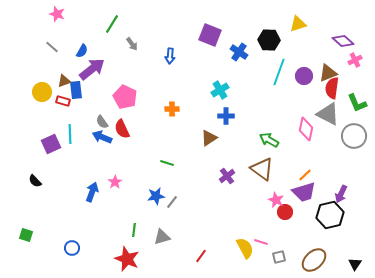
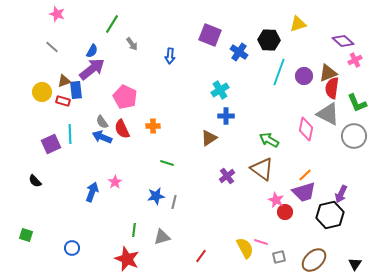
blue semicircle at (82, 51): moved 10 px right
orange cross at (172, 109): moved 19 px left, 17 px down
gray line at (172, 202): moved 2 px right; rotated 24 degrees counterclockwise
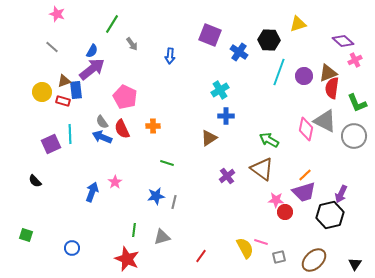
gray triangle at (328, 114): moved 3 px left, 7 px down
pink star at (276, 200): rotated 21 degrees counterclockwise
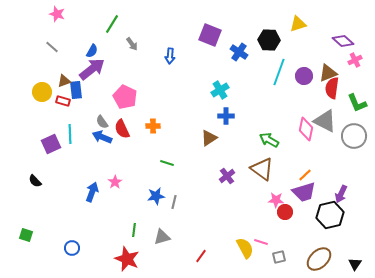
brown ellipse at (314, 260): moved 5 px right, 1 px up
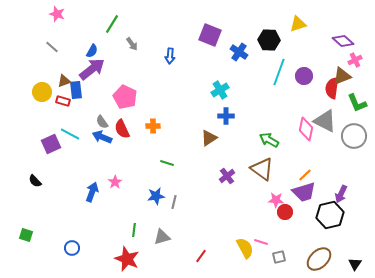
brown triangle at (328, 73): moved 14 px right, 3 px down
cyan line at (70, 134): rotated 60 degrees counterclockwise
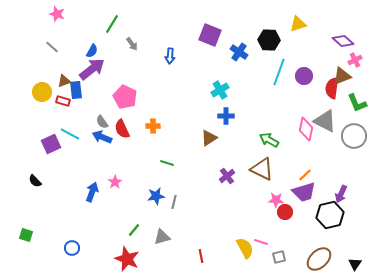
brown triangle at (262, 169): rotated 10 degrees counterclockwise
green line at (134, 230): rotated 32 degrees clockwise
red line at (201, 256): rotated 48 degrees counterclockwise
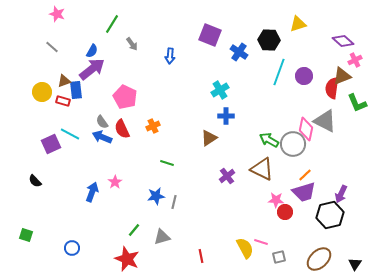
orange cross at (153, 126): rotated 24 degrees counterclockwise
gray circle at (354, 136): moved 61 px left, 8 px down
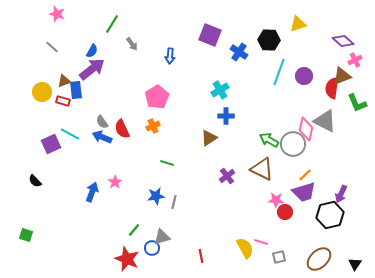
pink pentagon at (125, 97): moved 32 px right; rotated 15 degrees clockwise
blue circle at (72, 248): moved 80 px right
